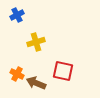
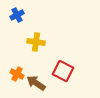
yellow cross: rotated 24 degrees clockwise
red square: rotated 15 degrees clockwise
brown arrow: rotated 12 degrees clockwise
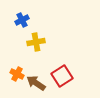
blue cross: moved 5 px right, 5 px down
yellow cross: rotated 18 degrees counterclockwise
red square: moved 1 px left, 5 px down; rotated 30 degrees clockwise
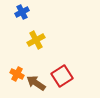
blue cross: moved 8 px up
yellow cross: moved 2 px up; rotated 18 degrees counterclockwise
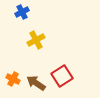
orange cross: moved 4 px left, 5 px down
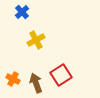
blue cross: rotated 16 degrees counterclockwise
red square: moved 1 px left, 1 px up
brown arrow: rotated 36 degrees clockwise
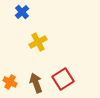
yellow cross: moved 2 px right, 2 px down
red square: moved 2 px right, 4 px down
orange cross: moved 3 px left, 3 px down
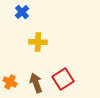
yellow cross: rotated 30 degrees clockwise
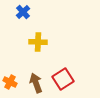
blue cross: moved 1 px right
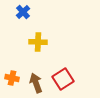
orange cross: moved 2 px right, 4 px up; rotated 16 degrees counterclockwise
